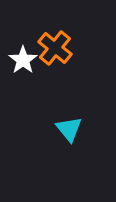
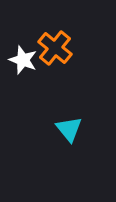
white star: rotated 16 degrees counterclockwise
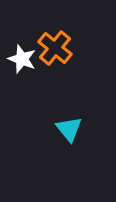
white star: moved 1 px left, 1 px up
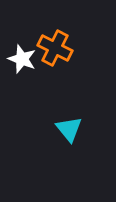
orange cross: rotated 12 degrees counterclockwise
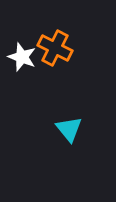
white star: moved 2 px up
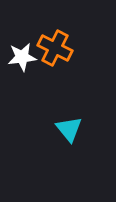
white star: rotated 28 degrees counterclockwise
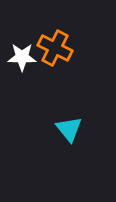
white star: rotated 8 degrees clockwise
